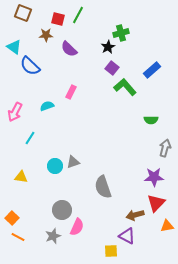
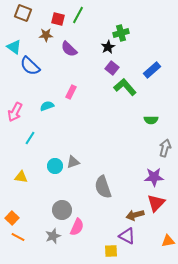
orange triangle: moved 1 px right, 15 px down
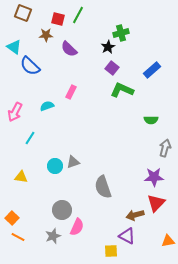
green L-shape: moved 3 px left, 3 px down; rotated 25 degrees counterclockwise
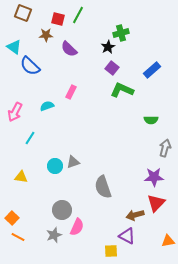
gray star: moved 1 px right, 1 px up
